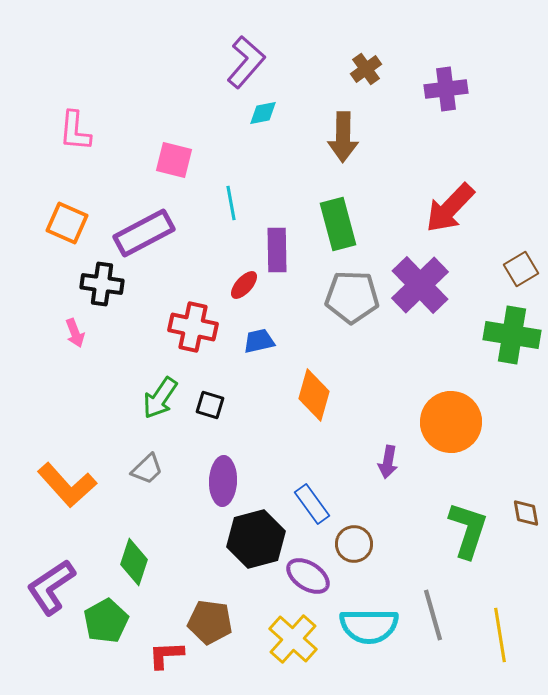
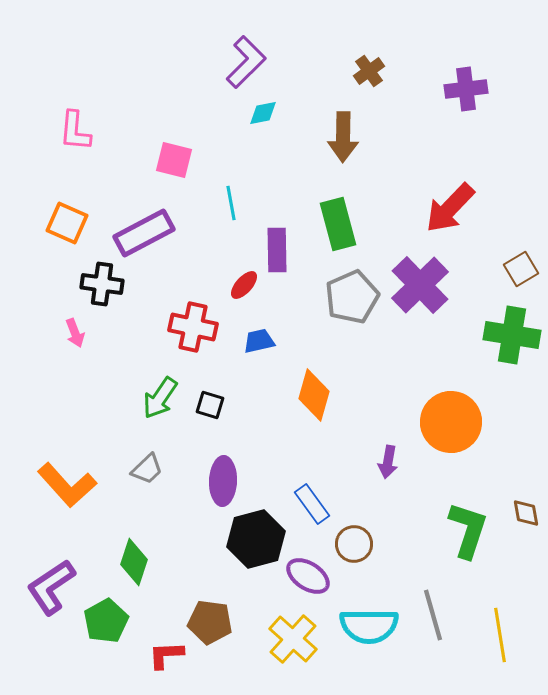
purple L-shape at (246, 62): rotated 4 degrees clockwise
brown cross at (366, 69): moved 3 px right, 2 px down
purple cross at (446, 89): moved 20 px right
gray pentagon at (352, 297): rotated 26 degrees counterclockwise
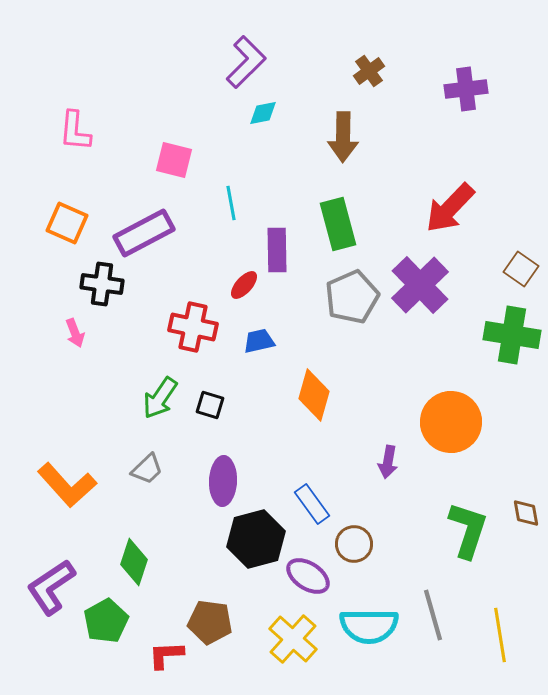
brown square at (521, 269): rotated 24 degrees counterclockwise
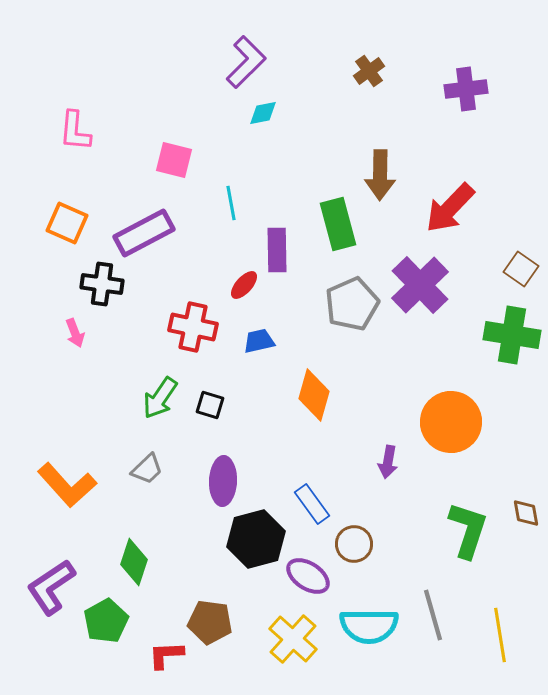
brown arrow at (343, 137): moved 37 px right, 38 px down
gray pentagon at (352, 297): moved 7 px down
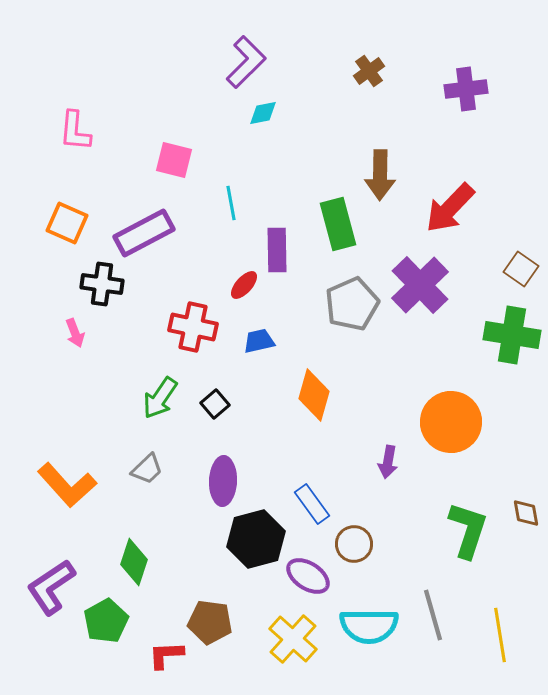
black square at (210, 405): moved 5 px right, 1 px up; rotated 32 degrees clockwise
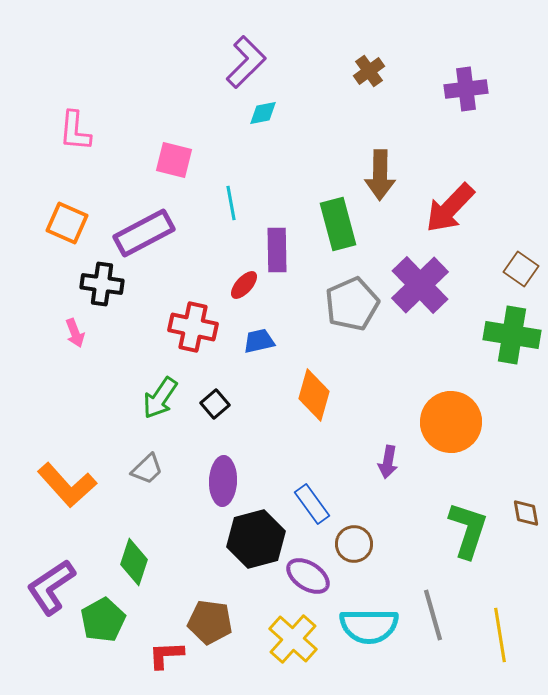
green pentagon at (106, 621): moved 3 px left, 1 px up
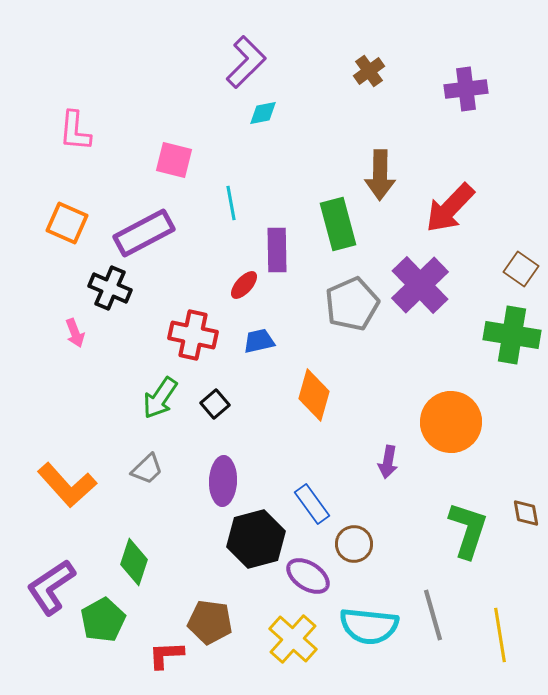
black cross at (102, 284): moved 8 px right, 4 px down; rotated 15 degrees clockwise
red cross at (193, 327): moved 8 px down
cyan semicircle at (369, 626): rotated 6 degrees clockwise
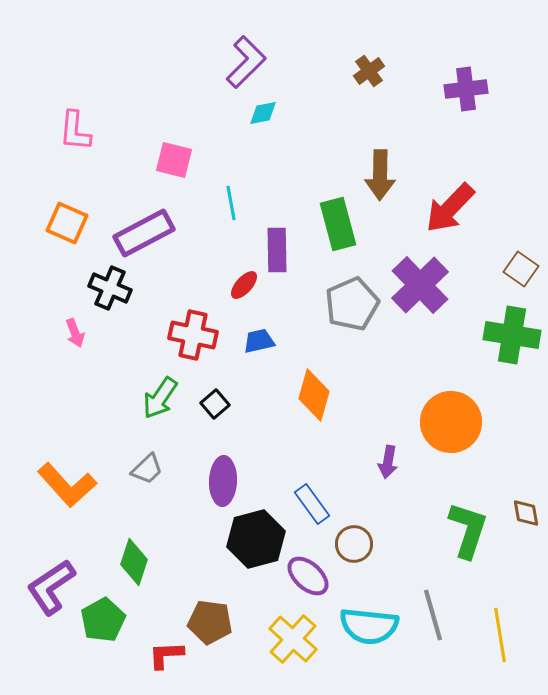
purple ellipse at (308, 576): rotated 9 degrees clockwise
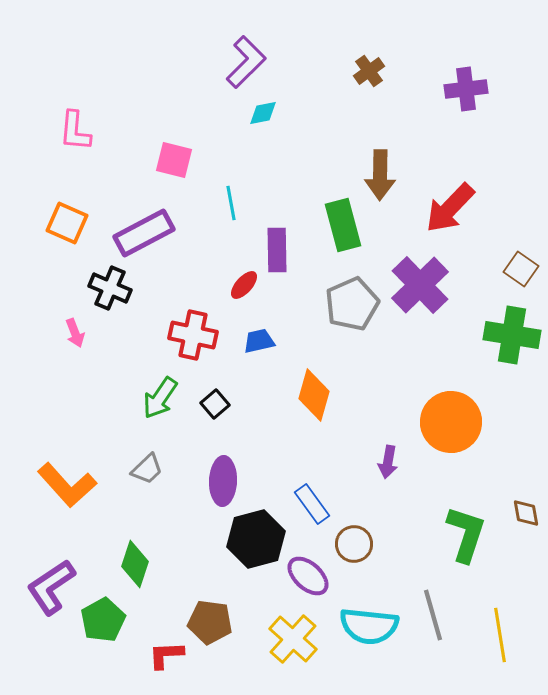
green rectangle at (338, 224): moved 5 px right, 1 px down
green L-shape at (468, 530): moved 2 px left, 4 px down
green diamond at (134, 562): moved 1 px right, 2 px down
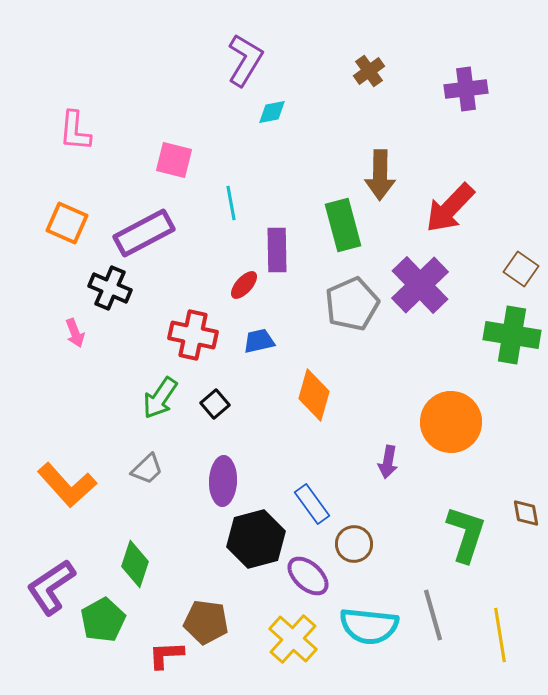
purple L-shape at (246, 62): moved 1 px left, 2 px up; rotated 14 degrees counterclockwise
cyan diamond at (263, 113): moved 9 px right, 1 px up
brown pentagon at (210, 622): moved 4 px left
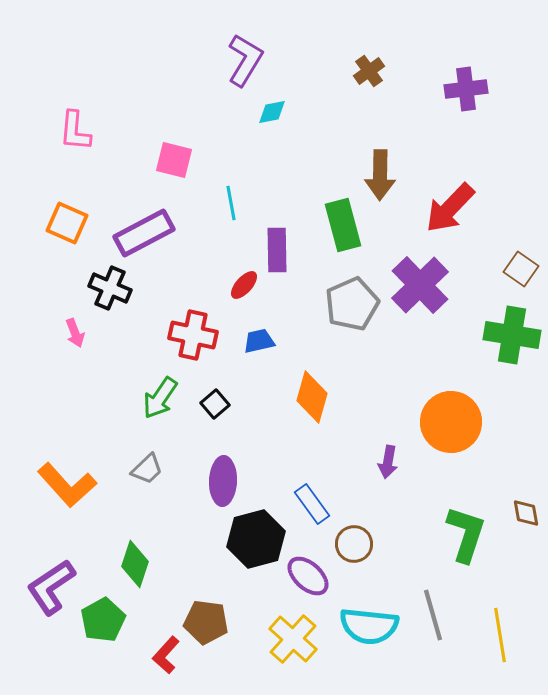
orange diamond at (314, 395): moved 2 px left, 2 px down
red L-shape at (166, 655): rotated 45 degrees counterclockwise
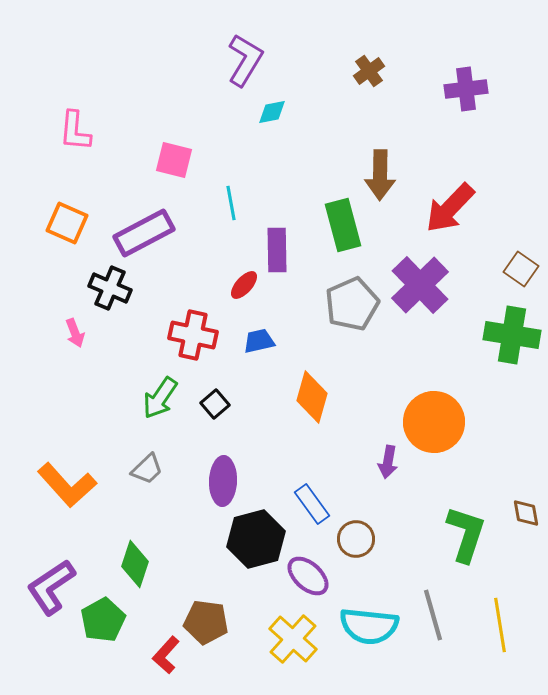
orange circle at (451, 422): moved 17 px left
brown circle at (354, 544): moved 2 px right, 5 px up
yellow line at (500, 635): moved 10 px up
